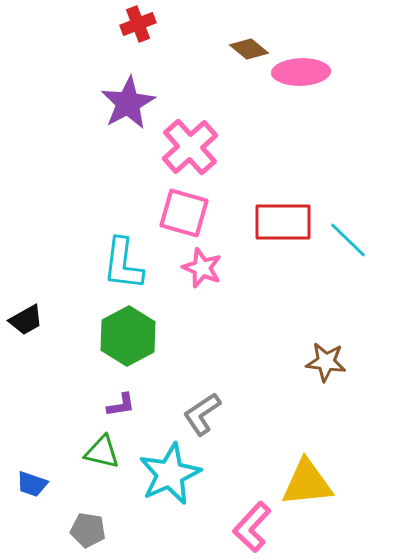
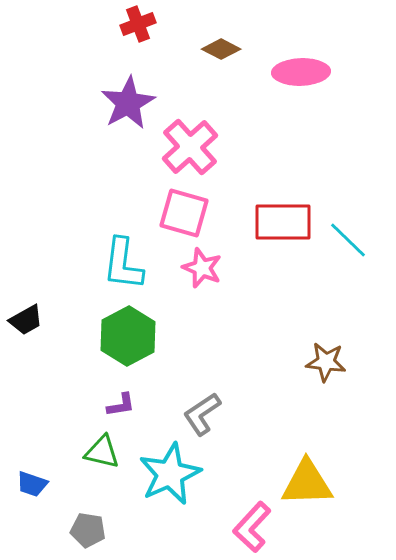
brown diamond: moved 28 px left; rotated 12 degrees counterclockwise
yellow triangle: rotated 4 degrees clockwise
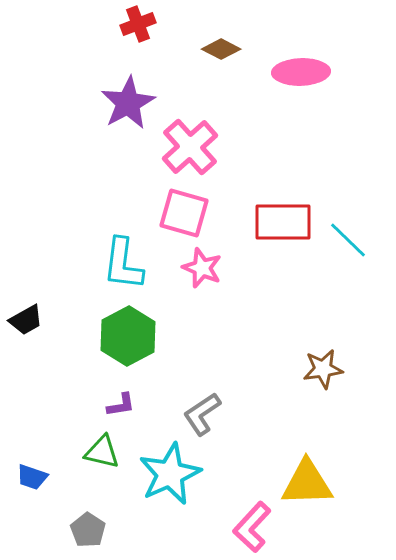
brown star: moved 3 px left, 7 px down; rotated 15 degrees counterclockwise
blue trapezoid: moved 7 px up
gray pentagon: rotated 24 degrees clockwise
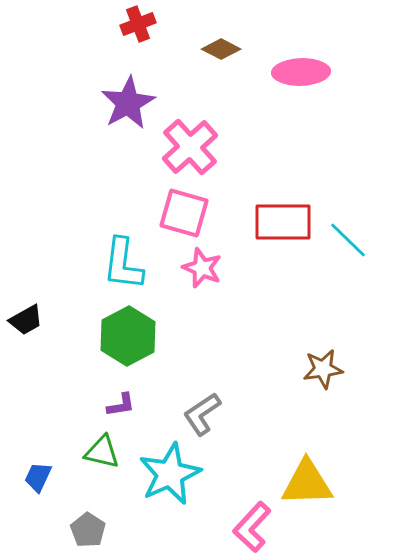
blue trapezoid: moved 6 px right; rotated 96 degrees clockwise
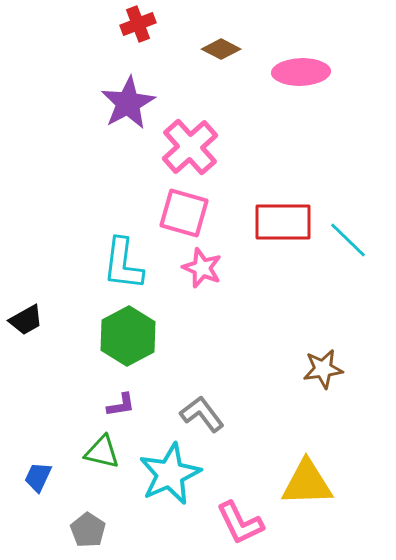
gray L-shape: rotated 87 degrees clockwise
pink L-shape: moved 12 px left, 4 px up; rotated 69 degrees counterclockwise
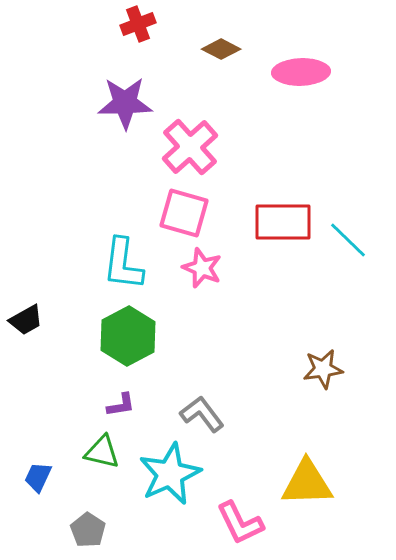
purple star: moved 3 px left; rotated 28 degrees clockwise
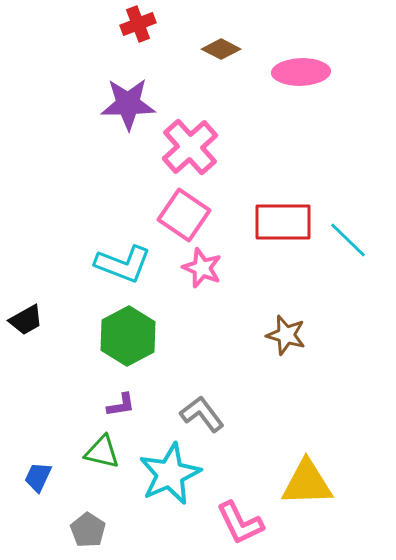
purple star: moved 3 px right, 1 px down
pink square: moved 2 px down; rotated 18 degrees clockwise
cyan L-shape: rotated 76 degrees counterclockwise
brown star: moved 37 px left, 34 px up; rotated 24 degrees clockwise
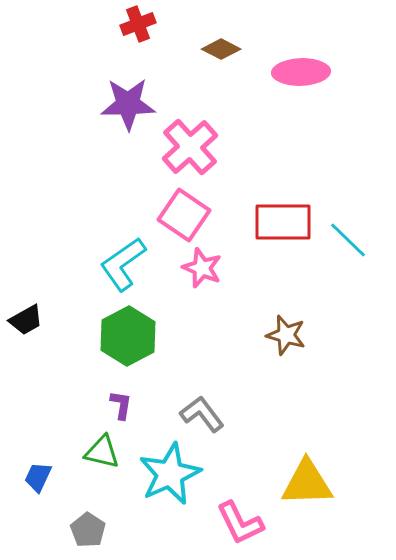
cyan L-shape: rotated 124 degrees clockwise
purple L-shape: rotated 72 degrees counterclockwise
